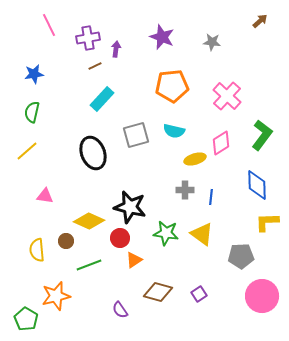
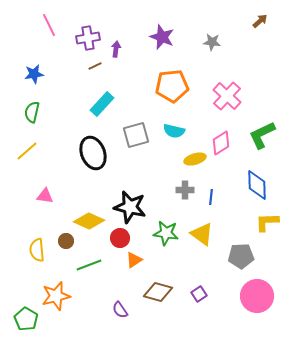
cyan rectangle: moved 5 px down
green L-shape: rotated 152 degrees counterclockwise
pink circle: moved 5 px left
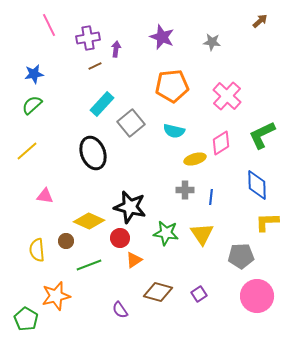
green semicircle: moved 7 px up; rotated 35 degrees clockwise
gray square: moved 5 px left, 12 px up; rotated 24 degrees counterclockwise
yellow triangle: rotated 20 degrees clockwise
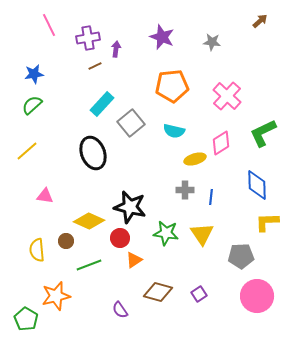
green L-shape: moved 1 px right, 2 px up
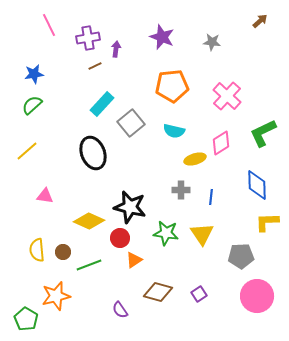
gray cross: moved 4 px left
brown circle: moved 3 px left, 11 px down
